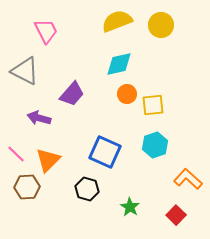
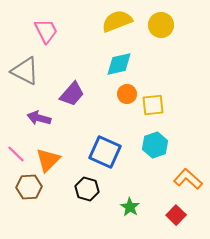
brown hexagon: moved 2 px right
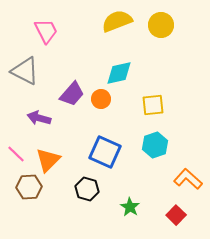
cyan diamond: moved 9 px down
orange circle: moved 26 px left, 5 px down
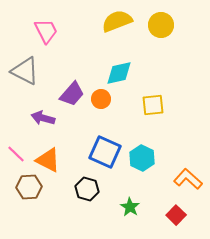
purple arrow: moved 4 px right
cyan hexagon: moved 13 px left, 13 px down; rotated 15 degrees counterclockwise
orange triangle: rotated 48 degrees counterclockwise
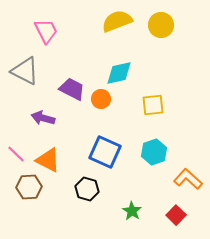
purple trapezoid: moved 5 px up; rotated 104 degrees counterclockwise
cyan hexagon: moved 12 px right, 6 px up; rotated 15 degrees clockwise
green star: moved 2 px right, 4 px down
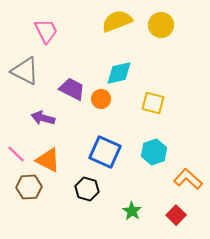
yellow square: moved 2 px up; rotated 20 degrees clockwise
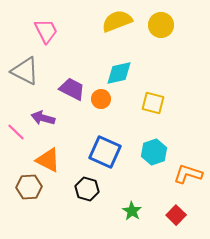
pink line: moved 22 px up
orange L-shape: moved 5 px up; rotated 24 degrees counterclockwise
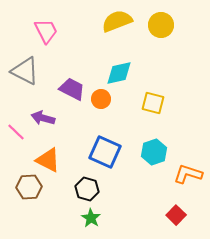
green star: moved 41 px left, 7 px down
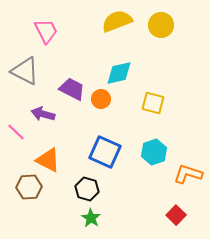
purple arrow: moved 4 px up
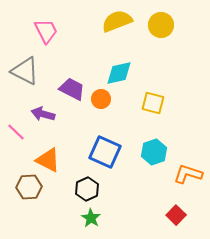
black hexagon: rotated 20 degrees clockwise
